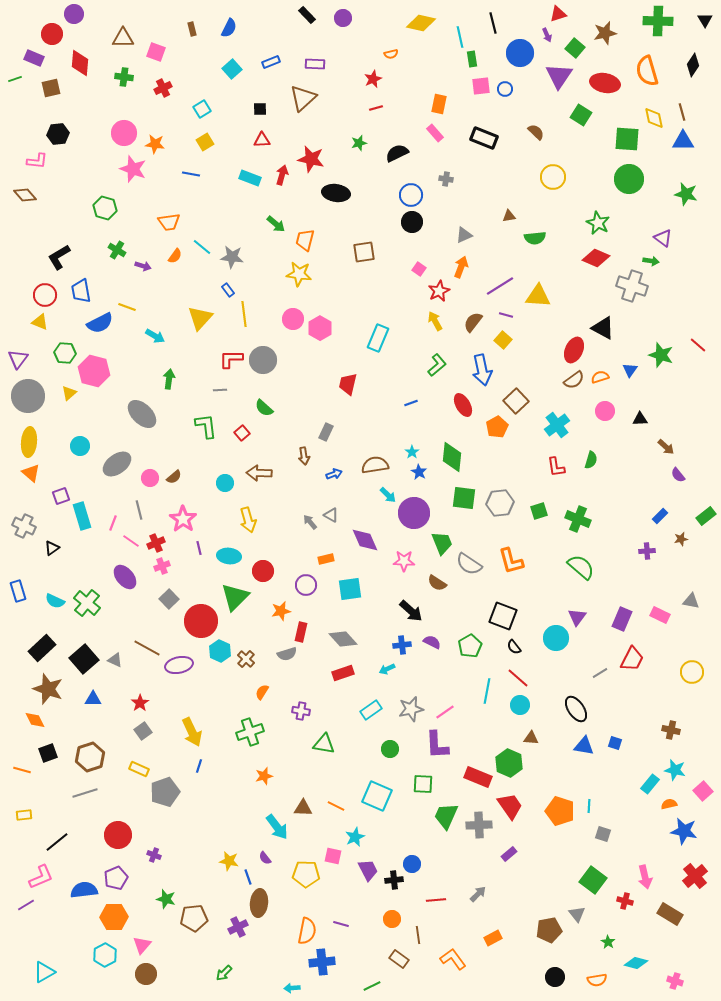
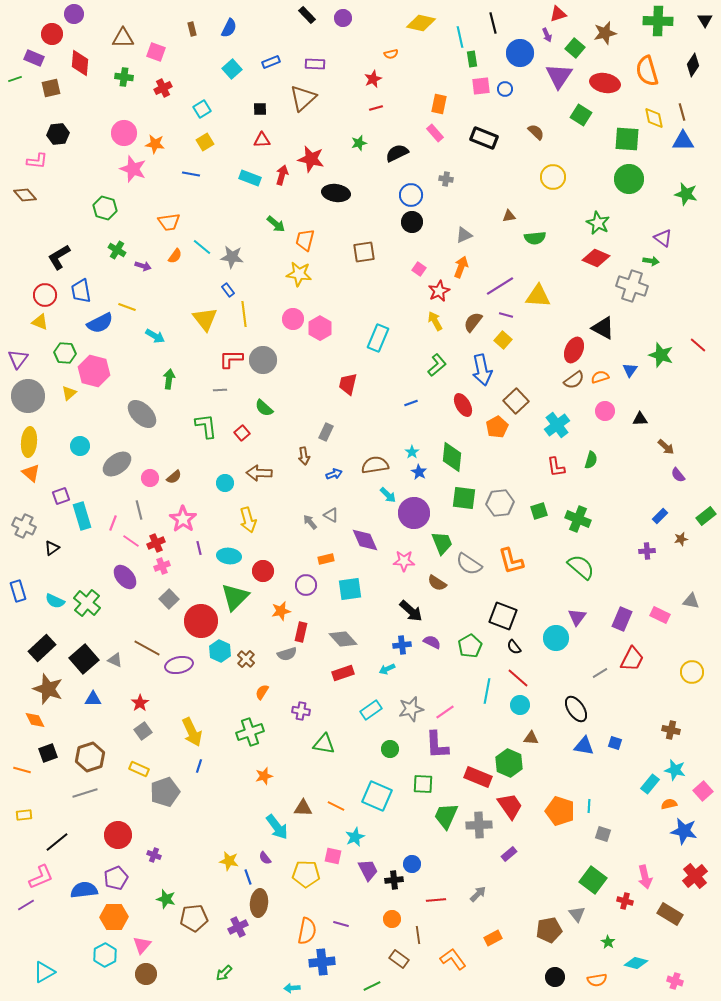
yellow triangle at (200, 318): moved 5 px right, 1 px down; rotated 20 degrees counterclockwise
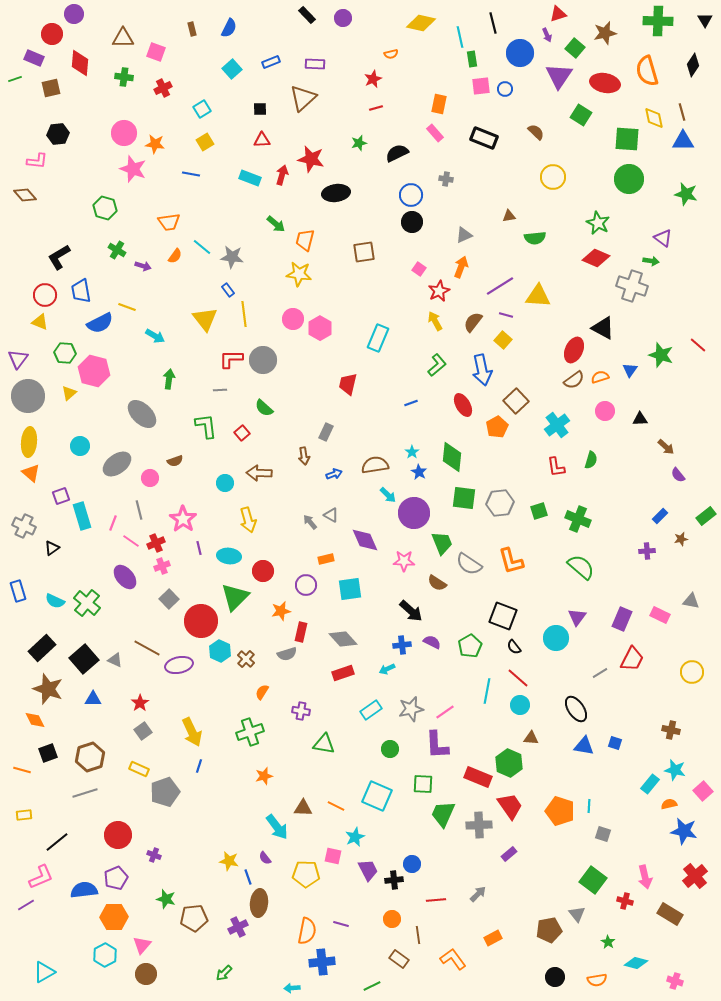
black ellipse at (336, 193): rotated 16 degrees counterclockwise
brown semicircle at (174, 477): moved 1 px right, 16 px up; rotated 21 degrees clockwise
green trapezoid at (446, 816): moved 3 px left, 2 px up
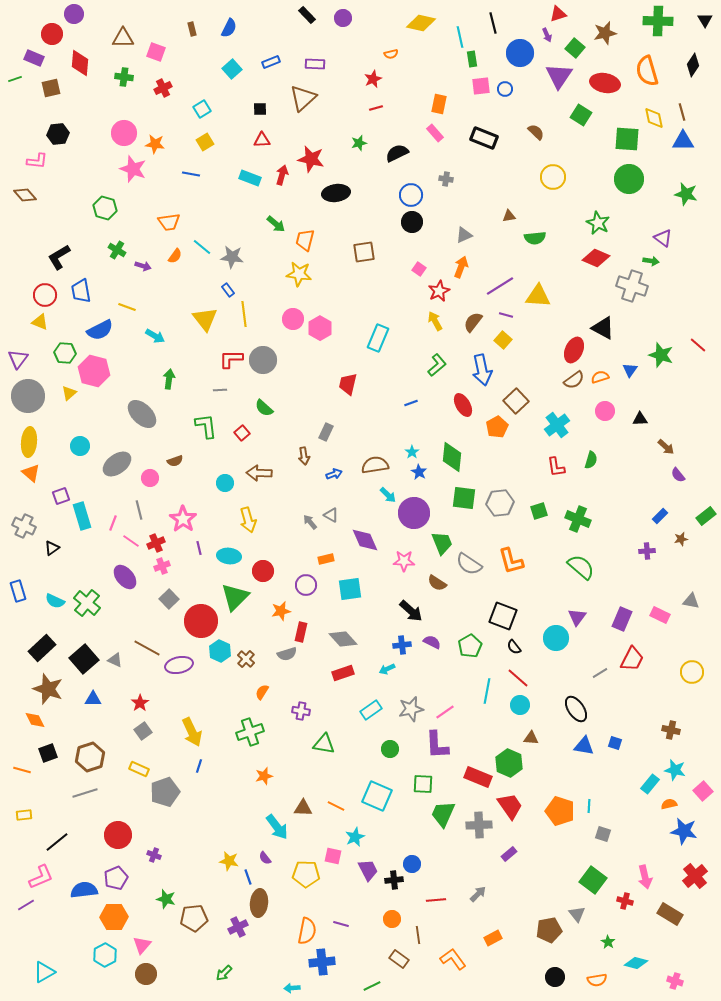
blue semicircle at (100, 323): moved 7 px down
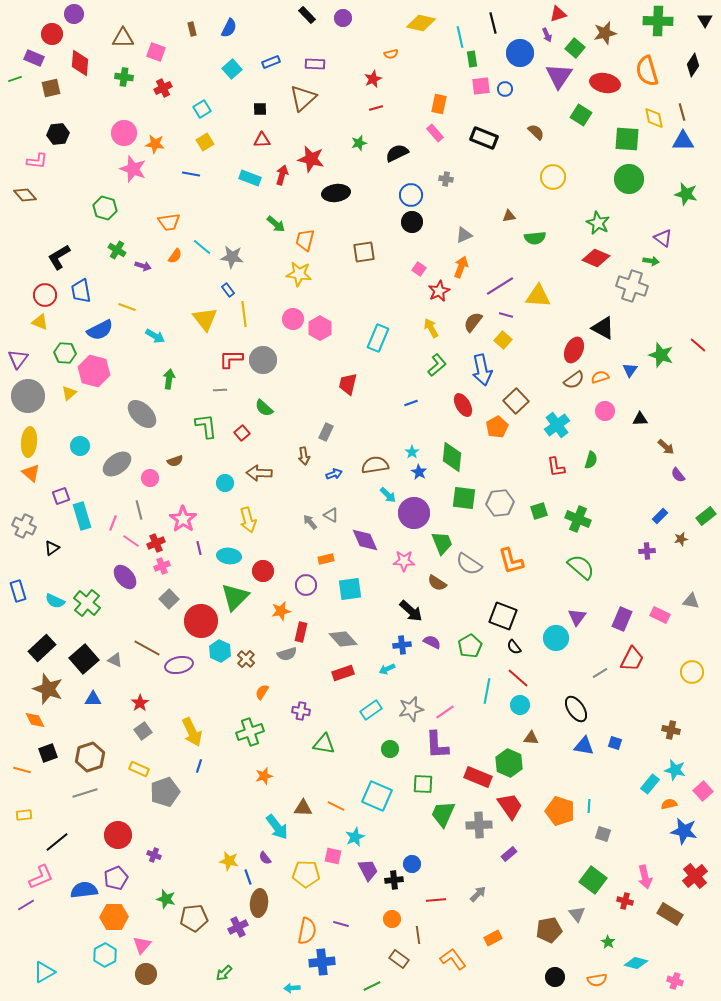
yellow arrow at (435, 321): moved 4 px left, 7 px down
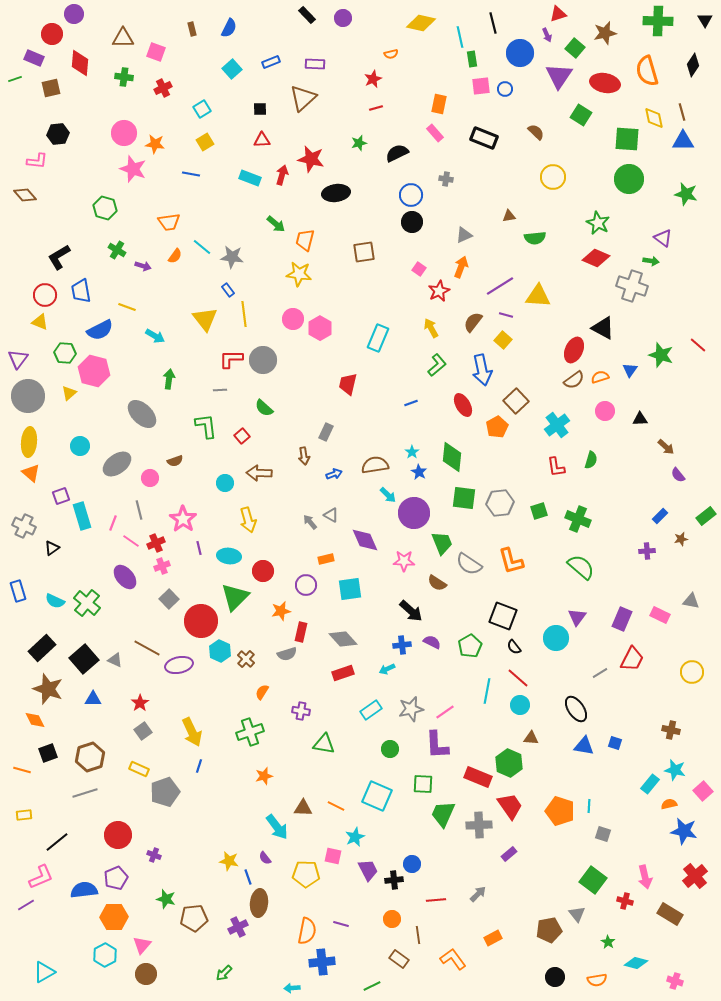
red square at (242, 433): moved 3 px down
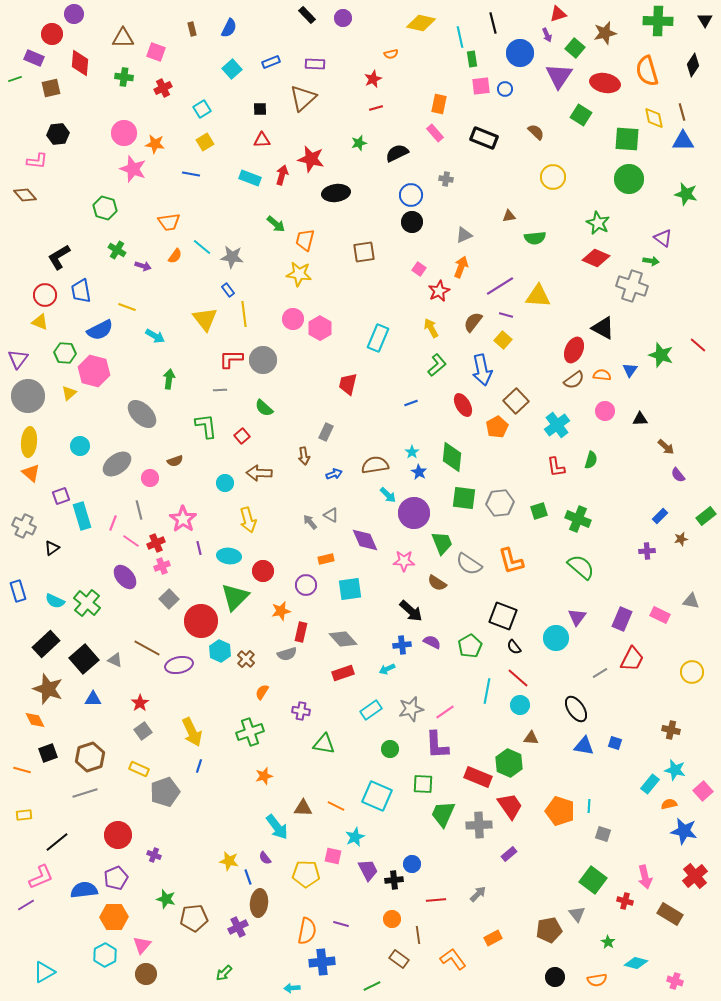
orange semicircle at (600, 377): moved 2 px right, 2 px up; rotated 24 degrees clockwise
black rectangle at (42, 648): moved 4 px right, 4 px up
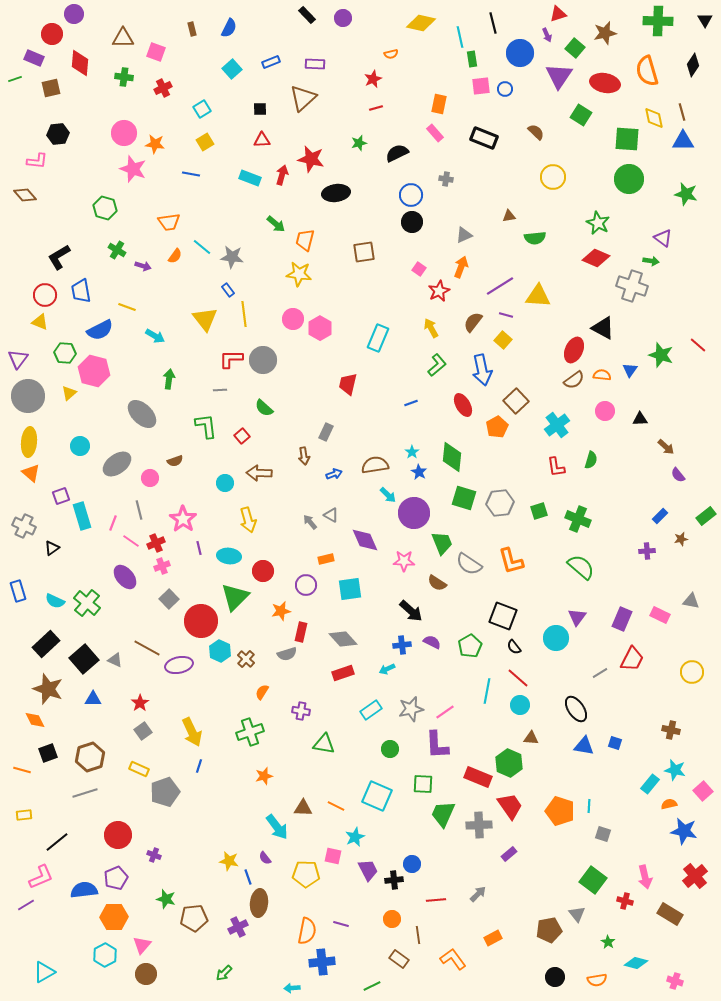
green square at (464, 498): rotated 10 degrees clockwise
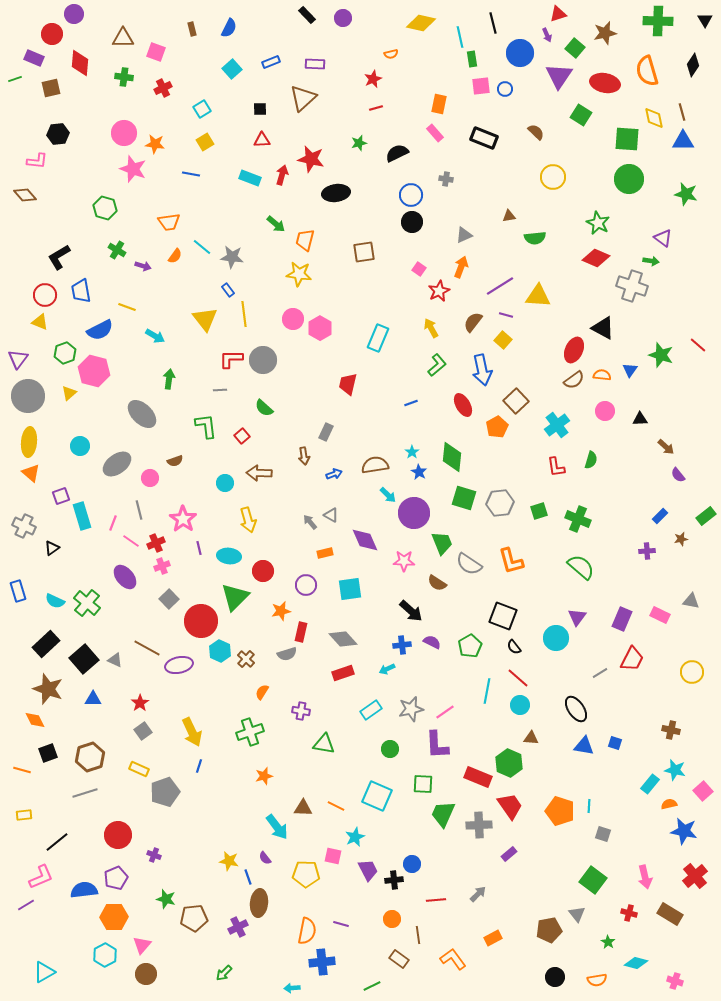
green hexagon at (65, 353): rotated 25 degrees counterclockwise
orange rectangle at (326, 559): moved 1 px left, 6 px up
red cross at (625, 901): moved 4 px right, 12 px down
